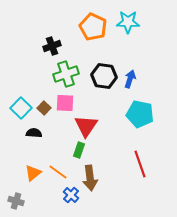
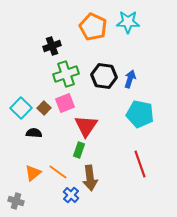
pink square: rotated 24 degrees counterclockwise
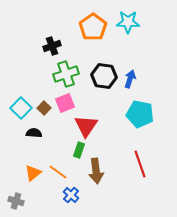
orange pentagon: rotated 12 degrees clockwise
brown arrow: moved 6 px right, 7 px up
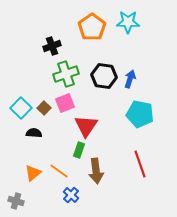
orange pentagon: moved 1 px left
orange line: moved 1 px right, 1 px up
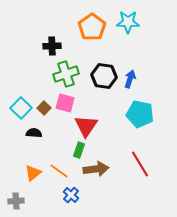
black cross: rotated 18 degrees clockwise
pink square: rotated 36 degrees clockwise
red line: rotated 12 degrees counterclockwise
brown arrow: moved 2 px up; rotated 90 degrees counterclockwise
gray cross: rotated 21 degrees counterclockwise
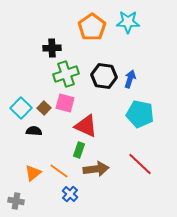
black cross: moved 2 px down
red triangle: rotated 40 degrees counterclockwise
black semicircle: moved 2 px up
red line: rotated 16 degrees counterclockwise
blue cross: moved 1 px left, 1 px up
gray cross: rotated 14 degrees clockwise
